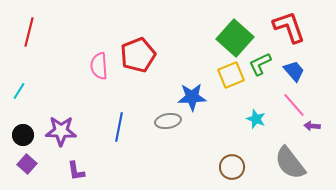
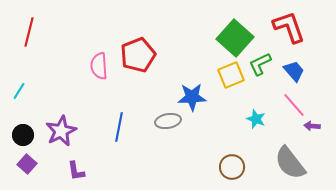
purple star: rotated 28 degrees counterclockwise
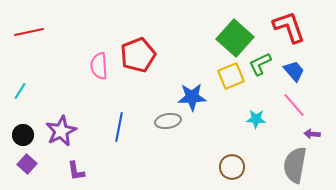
red line: rotated 64 degrees clockwise
yellow square: moved 1 px down
cyan line: moved 1 px right
cyan star: rotated 18 degrees counterclockwise
purple arrow: moved 8 px down
gray semicircle: moved 5 px right, 2 px down; rotated 48 degrees clockwise
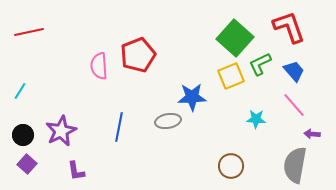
brown circle: moved 1 px left, 1 px up
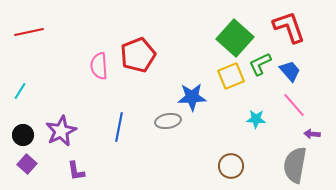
blue trapezoid: moved 4 px left
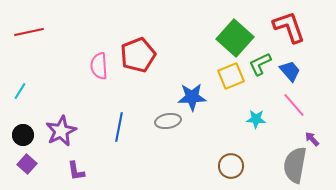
purple arrow: moved 5 px down; rotated 42 degrees clockwise
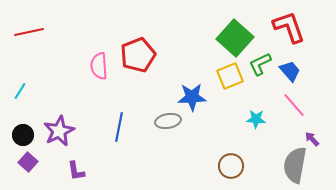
yellow square: moved 1 px left
purple star: moved 2 px left
purple square: moved 1 px right, 2 px up
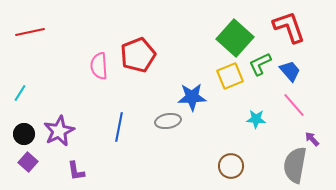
red line: moved 1 px right
cyan line: moved 2 px down
black circle: moved 1 px right, 1 px up
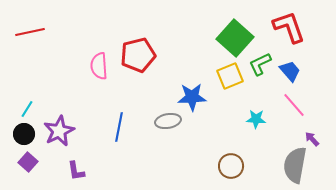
red pentagon: rotated 8 degrees clockwise
cyan line: moved 7 px right, 16 px down
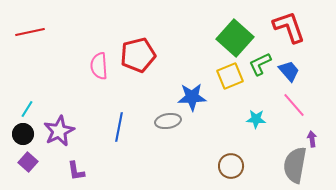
blue trapezoid: moved 1 px left
black circle: moved 1 px left
purple arrow: rotated 35 degrees clockwise
